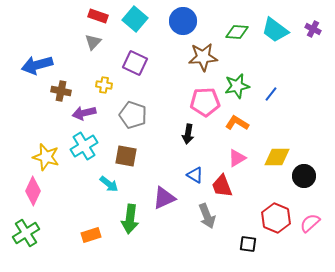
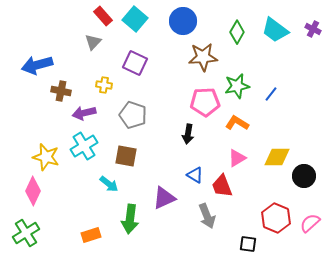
red rectangle: moved 5 px right; rotated 30 degrees clockwise
green diamond: rotated 65 degrees counterclockwise
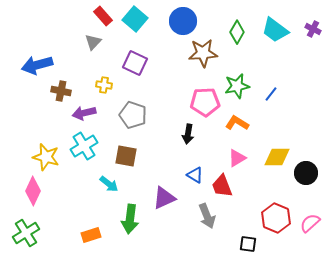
brown star: moved 4 px up
black circle: moved 2 px right, 3 px up
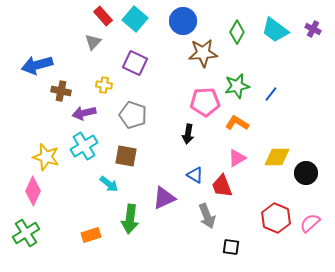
black square: moved 17 px left, 3 px down
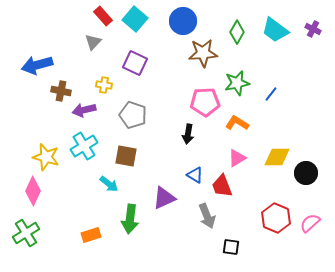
green star: moved 3 px up
purple arrow: moved 3 px up
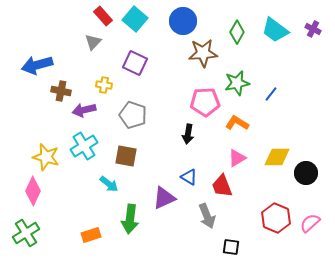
blue triangle: moved 6 px left, 2 px down
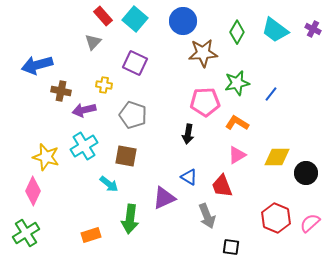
pink triangle: moved 3 px up
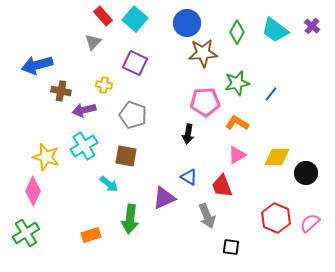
blue circle: moved 4 px right, 2 px down
purple cross: moved 1 px left, 3 px up; rotated 14 degrees clockwise
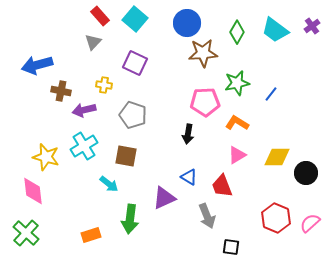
red rectangle: moved 3 px left
purple cross: rotated 14 degrees clockwise
pink diamond: rotated 32 degrees counterclockwise
green cross: rotated 16 degrees counterclockwise
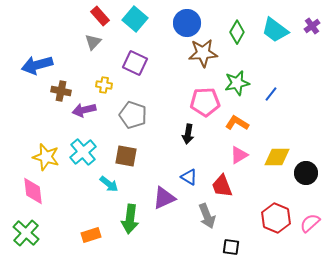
cyan cross: moved 1 px left, 6 px down; rotated 8 degrees counterclockwise
pink triangle: moved 2 px right
